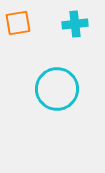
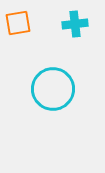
cyan circle: moved 4 px left
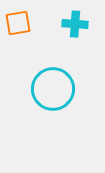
cyan cross: rotated 10 degrees clockwise
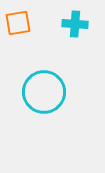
cyan circle: moved 9 px left, 3 px down
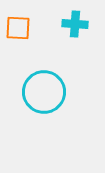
orange square: moved 5 px down; rotated 12 degrees clockwise
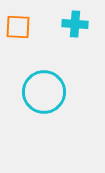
orange square: moved 1 px up
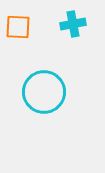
cyan cross: moved 2 px left; rotated 15 degrees counterclockwise
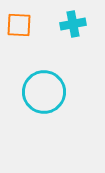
orange square: moved 1 px right, 2 px up
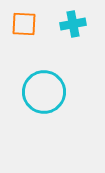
orange square: moved 5 px right, 1 px up
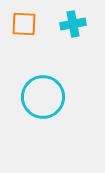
cyan circle: moved 1 px left, 5 px down
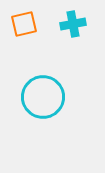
orange square: rotated 16 degrees counterclockwise
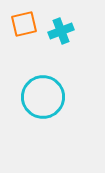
cyan cross: moved 12 px left, 7 px down; rotated 10 degrees counterclockwise
